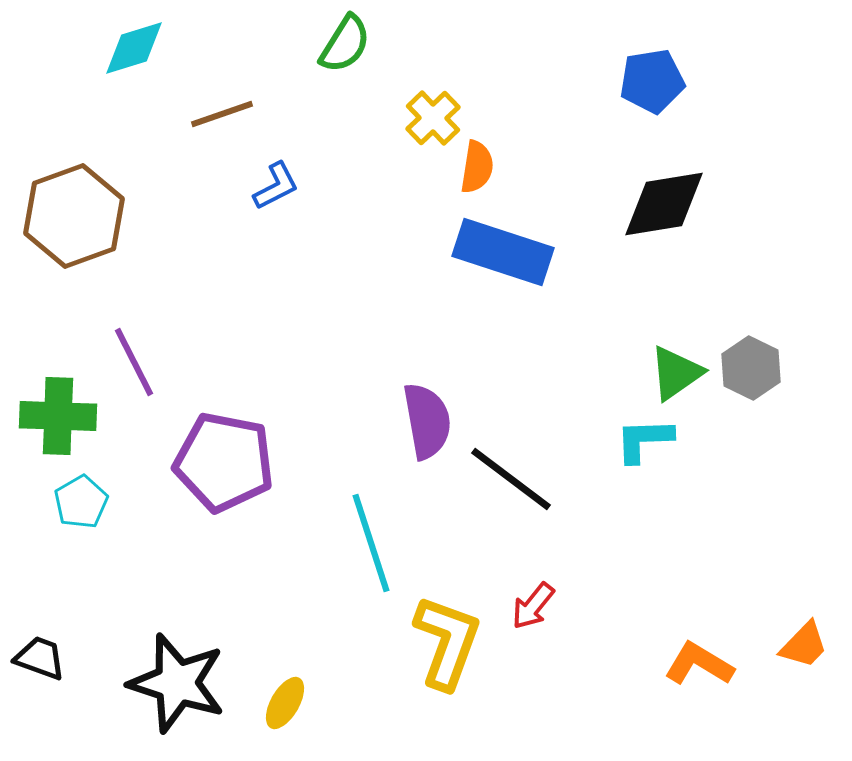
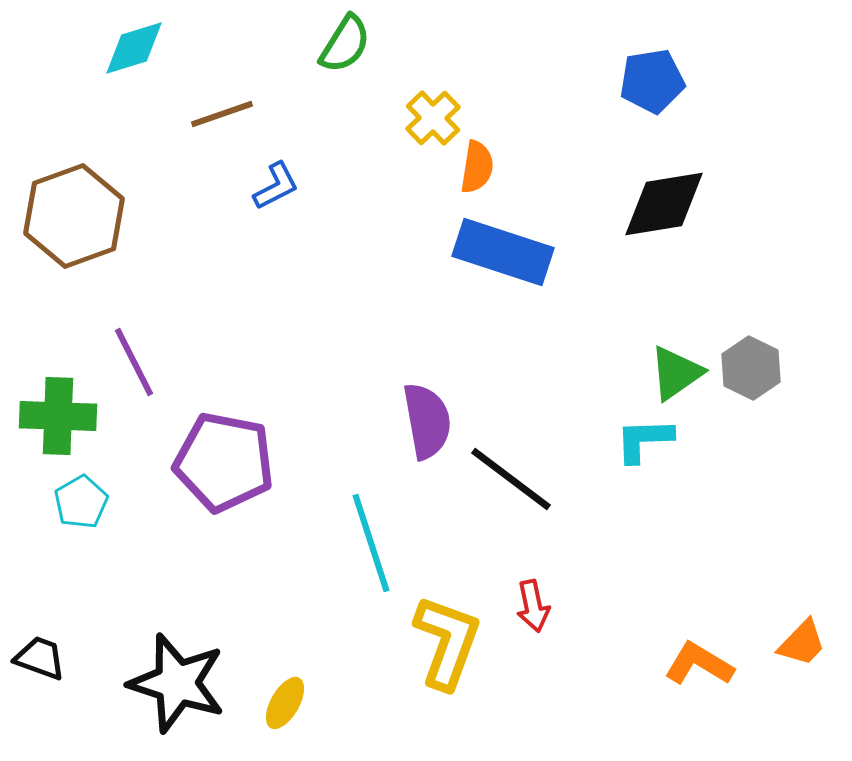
red arrow: rotated 51 degrees counterclockwise
orange trapezoid: moved 2 px left, 2 px up
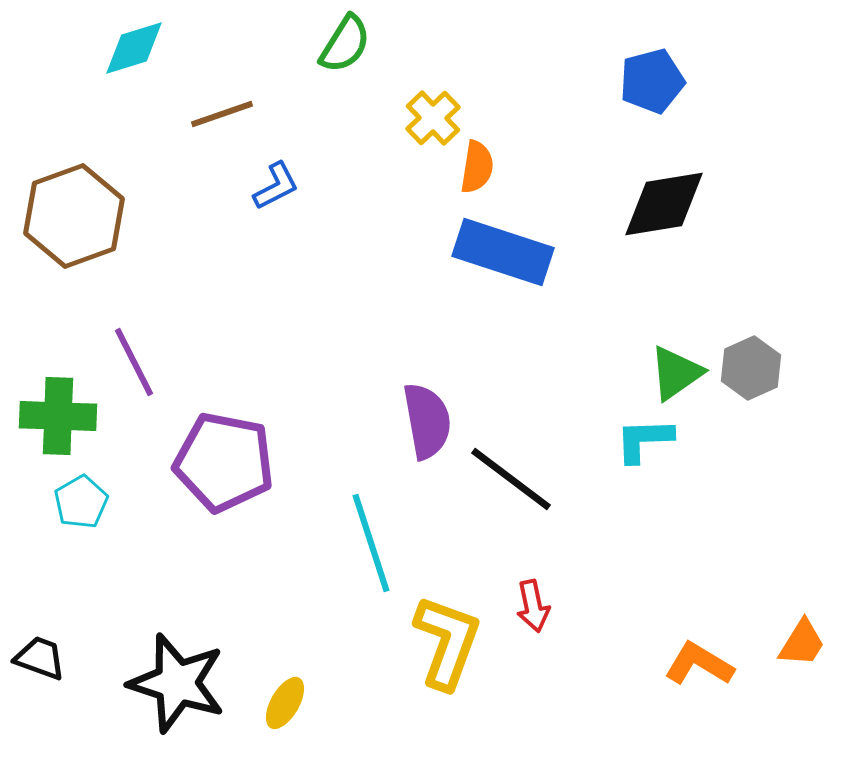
blue pentagon: rotated 6 degrees counterclockwise
gray hexagon: rotated 10 degrees clockwise
orange trapezoid: rotated 12 degrees counterclockwise
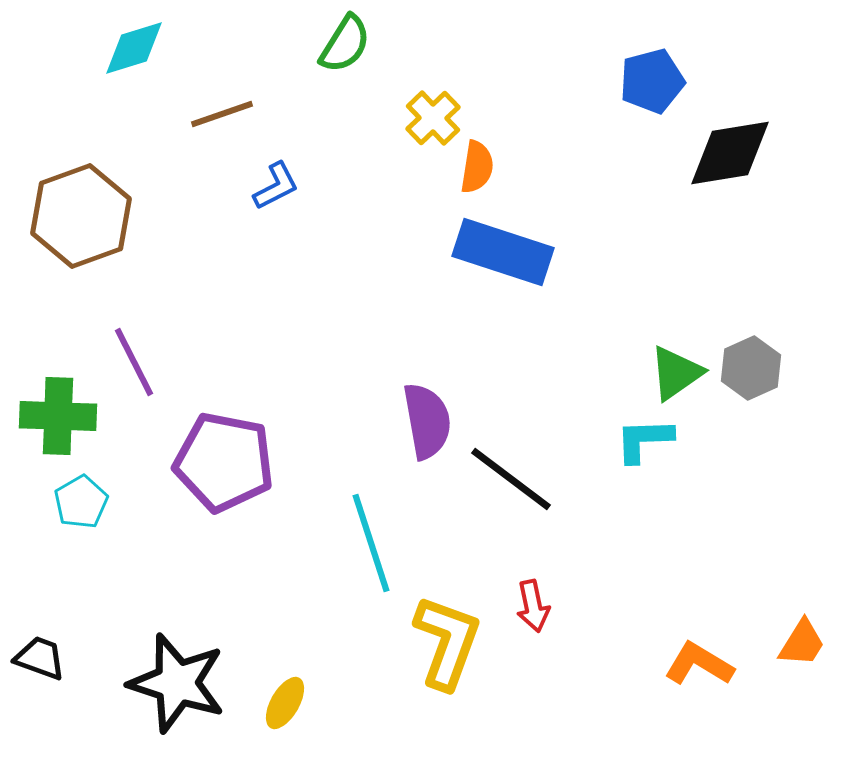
black diamond: moved 66 px right, 51 px up
brown hexagon: moved 7 px right
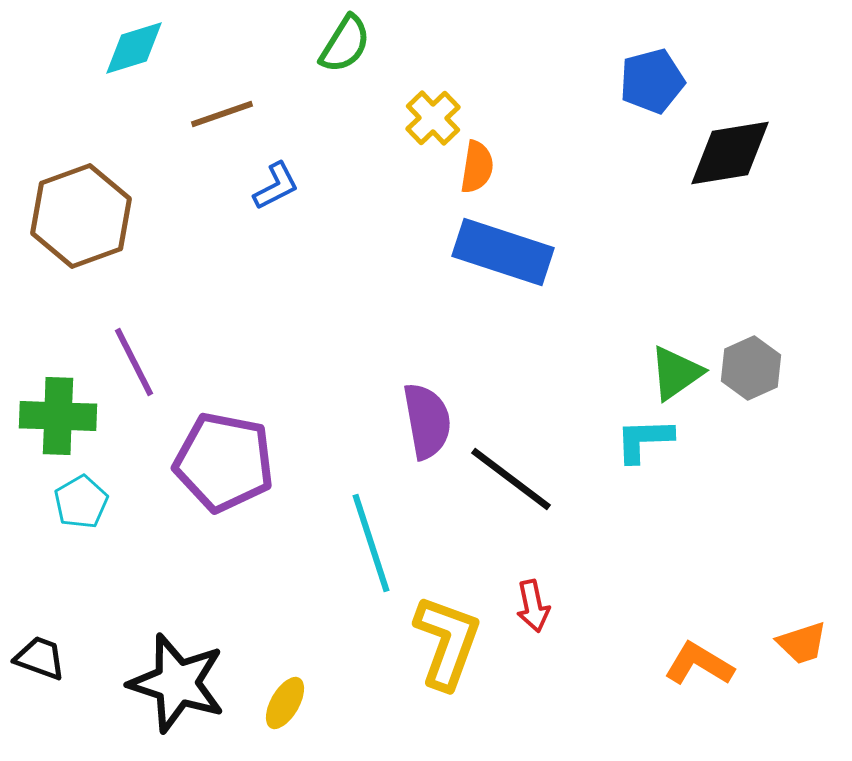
orange trapezoid: rotated 40 degrees clockwise
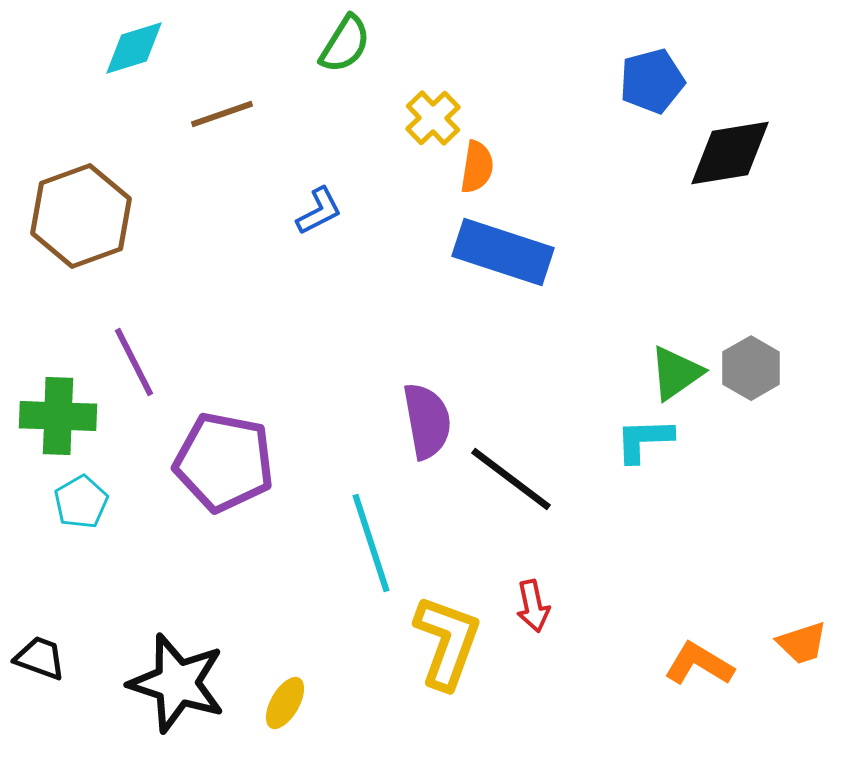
blue L-shape: moved 43 px right, 25 px down
gray hexagon: rotated 6 degrees counterclockwise
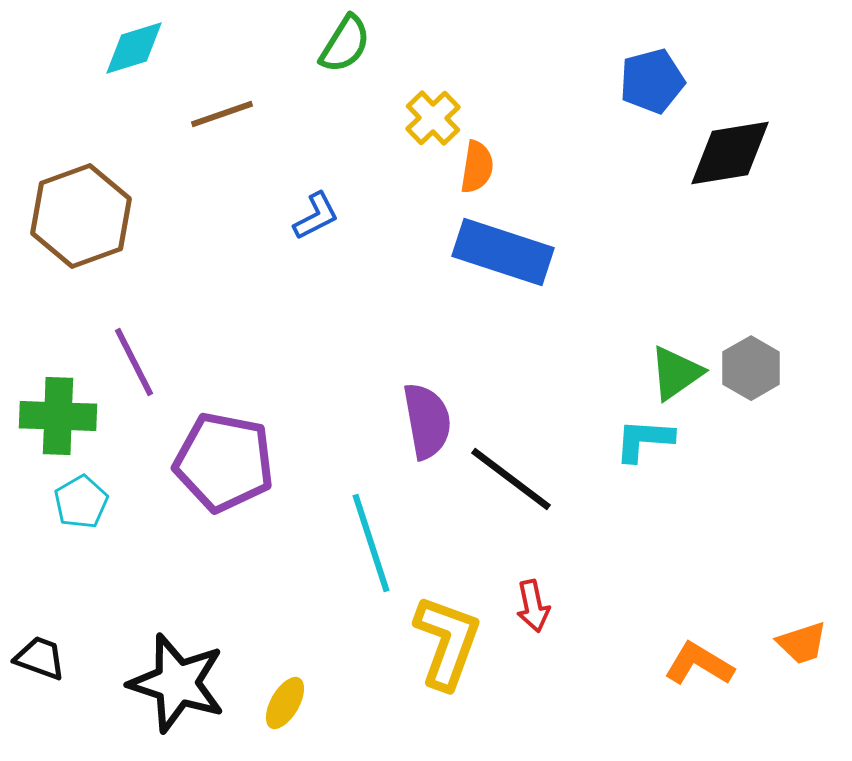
blue L-shape: moved 3 px left, 5 px down
cyan L-shape: rotated 6 degrees clockwise
